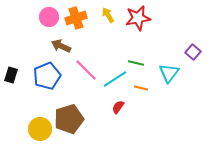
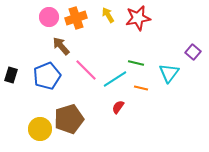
brown arrow: rotated 24 degrees clockwise
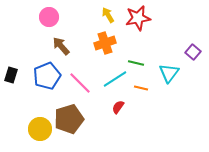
orange cross: moved 29 px right, 25 px down
pink line: moved 6 px left, 13 px down
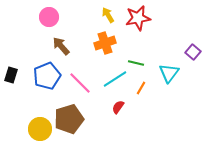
orange line: rotated 72 degrees counterclockwise
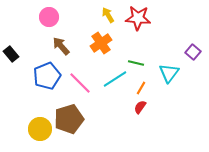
red star: rotated 15 degrees clockwise
orange cross: moved 4 px left; rotated 15 degrees counterclockwise
black rectangle: moved 21 px up; rotated 56 degrees counterclockwise
red semicircle: moved 22 px right
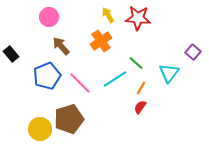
orange cross: moved 2 px up
green line: rotated 28 degrees clockwise
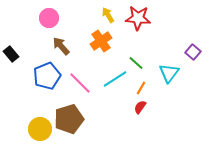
pink circle: moved 1 px down
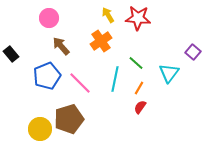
cyan line: rotated 45 degrees counterclockwise
orange line: moved 2 px left
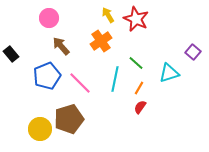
red star: moved 2 px left, 1 px down; rotated 20 degrees clockwise
cyan triangle: rotated 35 degrees clockwise
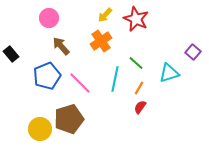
yellow arrow: moved 3 px left; rotated 105 degrees counterclockwise
